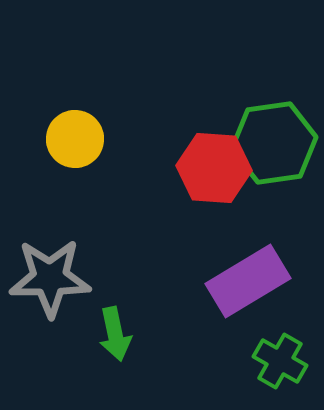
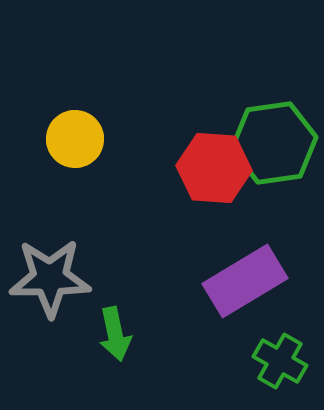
purple rectangle: moved 3 px left
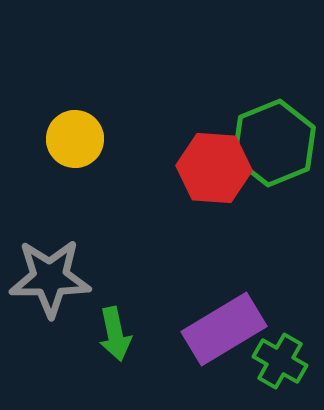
green hexagon: rotated 14 degrees counterclockwise
purple rectangle: moved 21 px left, 48 px down
